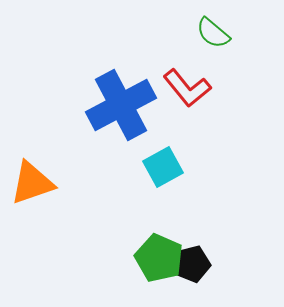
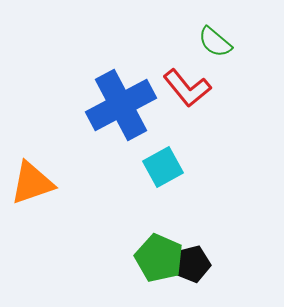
green semicircle: moved 2 px right, 9 px down
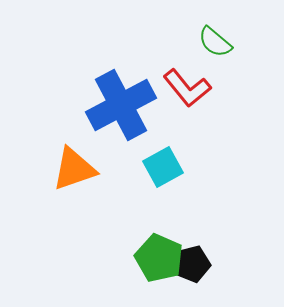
orange triangle: moved 42 px right, 14 px up
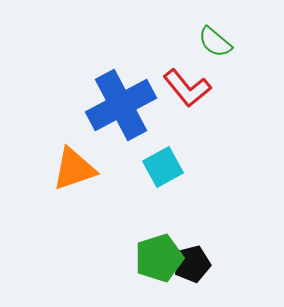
green pentagon: rotated 30 degrees clockwise
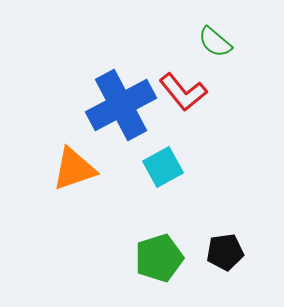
red L-shape: moved 4 px left, 4 px down
black pentagon: moved 33 px right, 12 px up; rotated 6 degrees clockwise
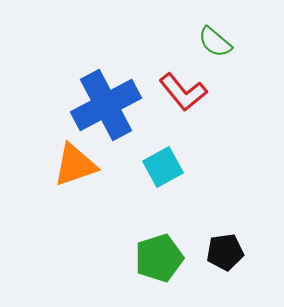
blue cross: moved 15 px left
orange triangle: moved 1 px right, 4 px up
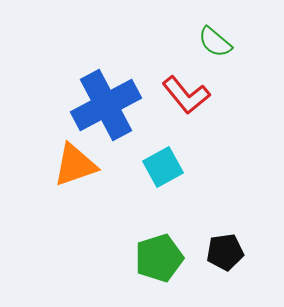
red L-shape: moved 3 px right, 3 px down
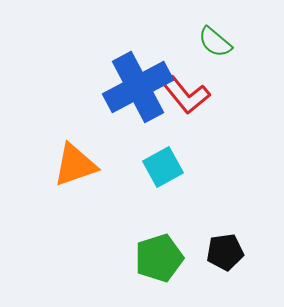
blue cross: moved 32 px right, 18 px up
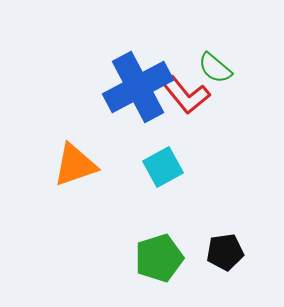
green semicircle: moved 26 px down
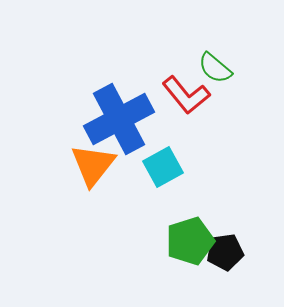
blue cross: moved 19 px left, 32 px down
orange triangle: moved 18 px right; rotated 33 degrees counterclockwise
green pentagon: moved 31 px right, 17 px up
